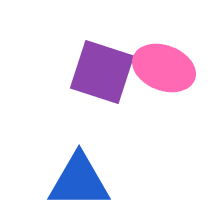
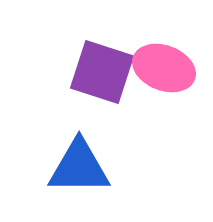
blue triangle: moved 14 px up
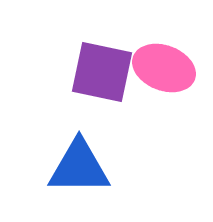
purple square: rotated 6 degrees counterclockwise
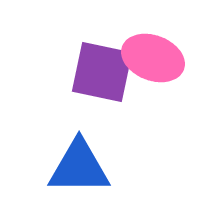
pink ellipse: moved 11 px left, 10 px up
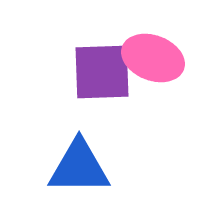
purple square: rotated 14 degrees counterclockwise
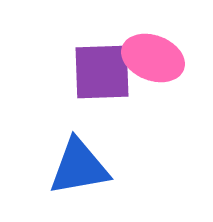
blue triangle: rotated 10 degrees counterclockwise
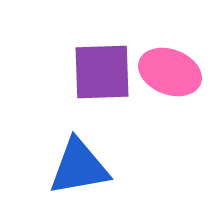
pink ellipse: moved 17 px right, 14 px down
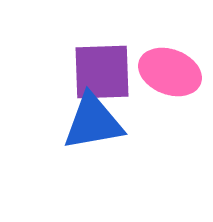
blue triangle: moved 14 px right, 45 px up
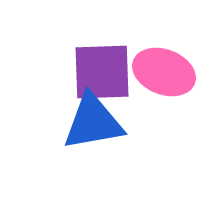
pink ellipse: moved 6 px left
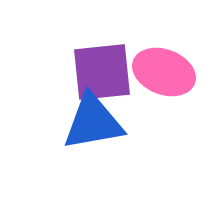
purple square: rotated 4 degrees counterclockwise
